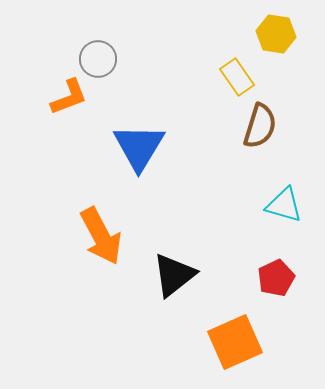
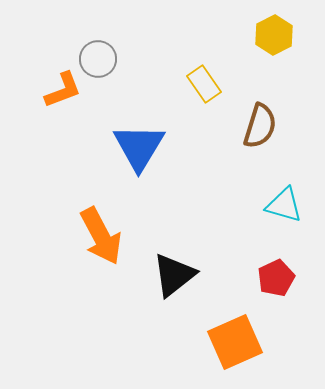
yellow hexagon: moved 2 px left, 1 px down; rotated 24 degrees clockwise
yellow rectangle: moved 33 px left, 7 px down
orange L-shape: moved 6 px left, 7 px up
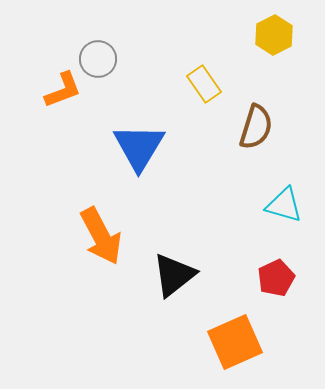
brown semicircle: moved 4 px left, 1 px down
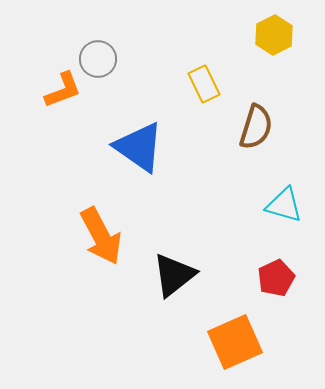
yellow rectangle: rotated 9 degrees clockwise
blue triangle: rotated 26 degrees counterclockwise
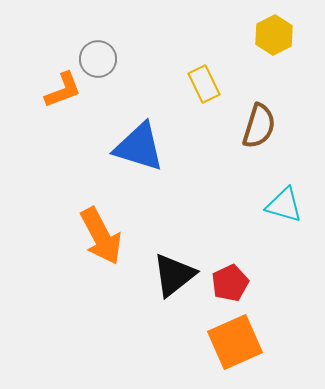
brown semicircle: moved 3 px right, 1 px up
blue triangle: rotated 18 degrees counterclockwise
red pentagon: moved 46 px left, 5 px down
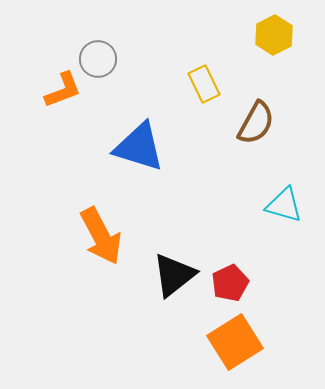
brown semicircle: moved 3 px left, 3 px up; rotated 12 degrees clockwise
orange square: rotated 8 degrees counterclockwise
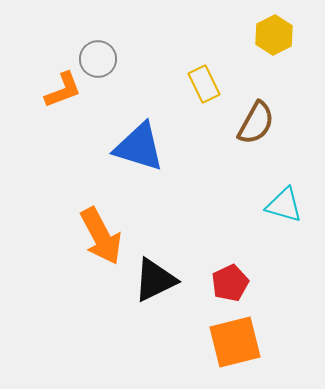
black triangle: moved 19 px left, 5 px down; rotated 12 degrees clockwise
orange square: rotated 18 degrees clockwise
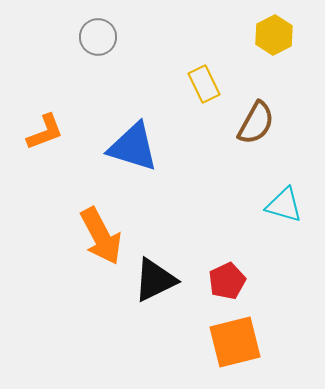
gray circle: moved 22 px up
orange L-shape: moved 18 px left, 42 px down
blue triangle: moved 6 px left
red pentagon: moved 3 px left, 2 px up
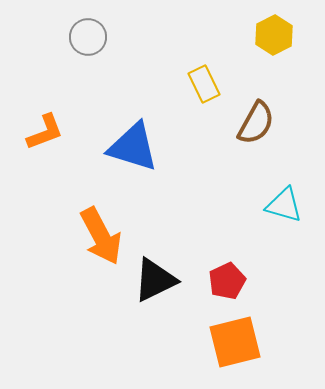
gray circle: moved 10 px left
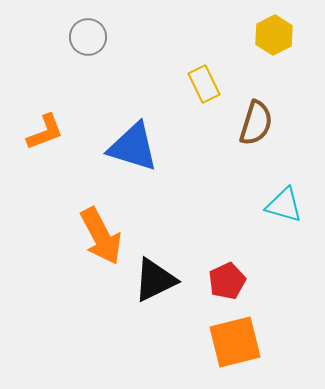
brown semicircle: rotated 12 degrees counterclockwise
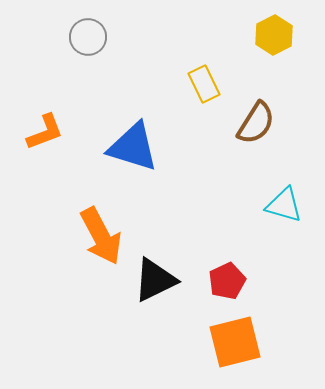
brown semicircle: rotated 15 degrees clockwise
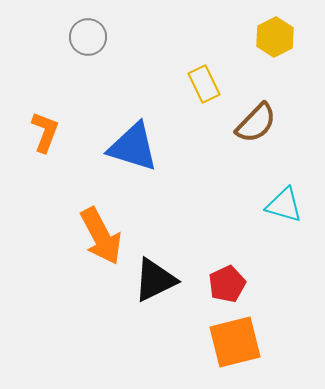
yellow hexagon: moved 1 px right, 2 px down
brown semicircle: rotated 12 degrees clockwise
orange L-shape: rotated 48 degrees counterclockwise
red pentagon: moved 3 px down
